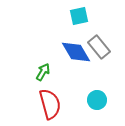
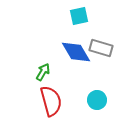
gray rectangle: moved 2 px right, 1 px down; rotated 35 degrees counterclockwise
red semicircle: moved 1 px right, 3 px up
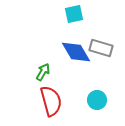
cyan square: moved 5 px left, 2 px up
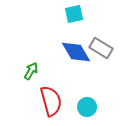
gray rectangle: rotated 15 degrees clockwise
green arrow: moved 12 px left, 1 px up
cyan circle: moved 10 px left, 7 px down
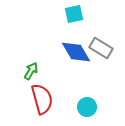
red semicircle: moved 9 px left, 2 px up
